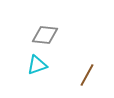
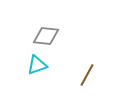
gray diamond: moved 1 px right, 1 px down
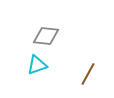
brown line: moved 1 px right, 1 px up
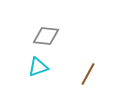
cyan triangle: moved 1 px right, 2 px down
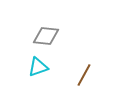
brown line: moved 4 px left, 1 px down
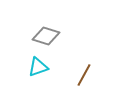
gray diamond: rotated 12 degrees clockwise
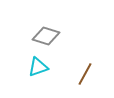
brown line: moved 1 px right, 1 px up
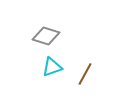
cyan triangle: moved 14 px right
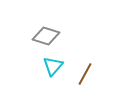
cyan triangle: moved 1 px right, 1 px up; rotated 30 degrees counterclockwise
